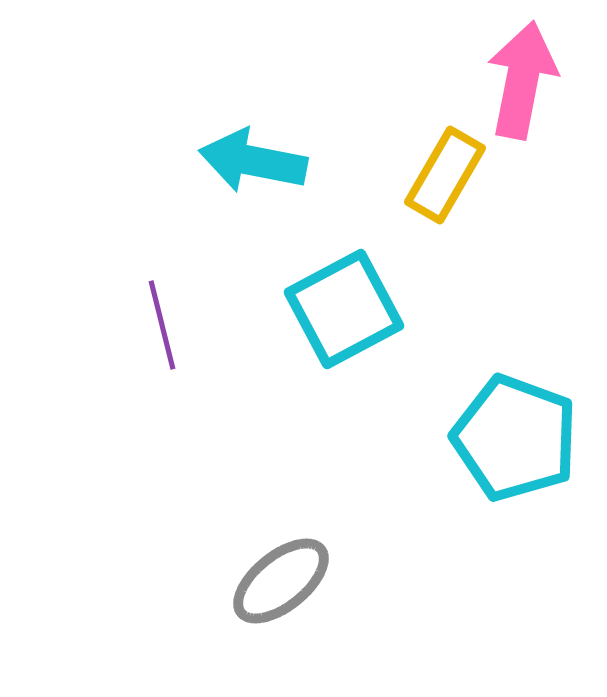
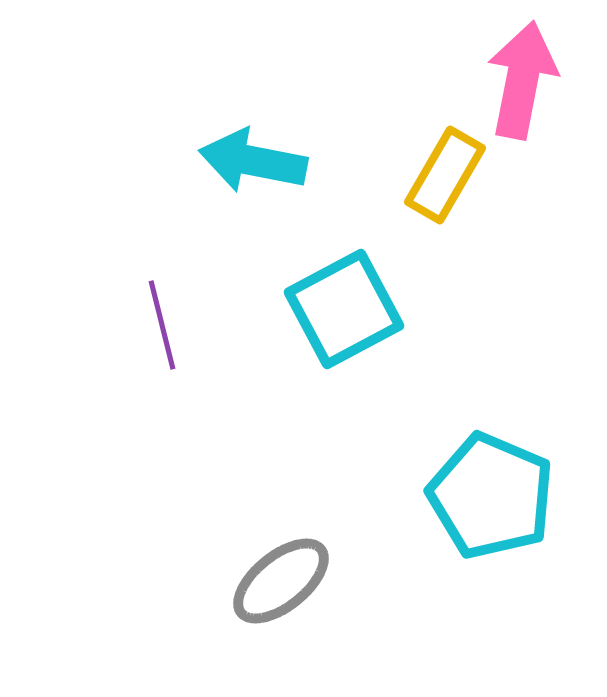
cyan pentagon: moved 24 px left, 58 px down; rotated 3 degrees clockwise
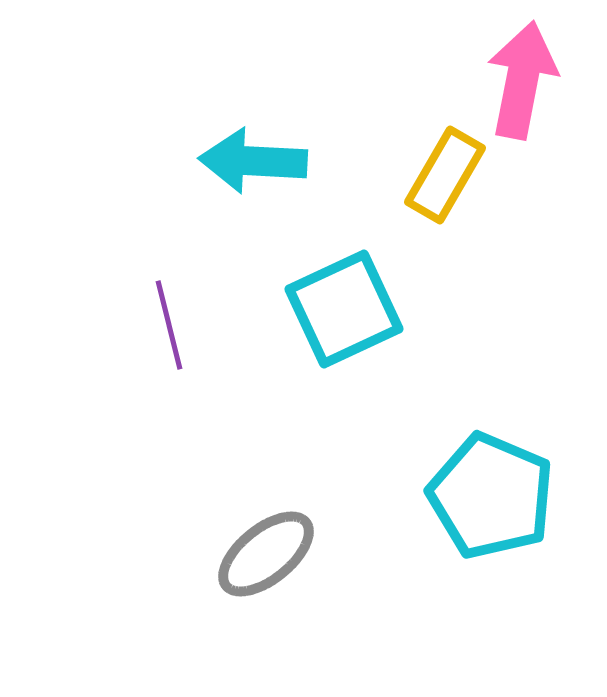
cyan arrow: rotated 8 degrees counterclockwise
cyan square: rotated 3 degrees clockwise
purple line: moved 7 px right
gray ellipse: moved 15 px left, 27 px up
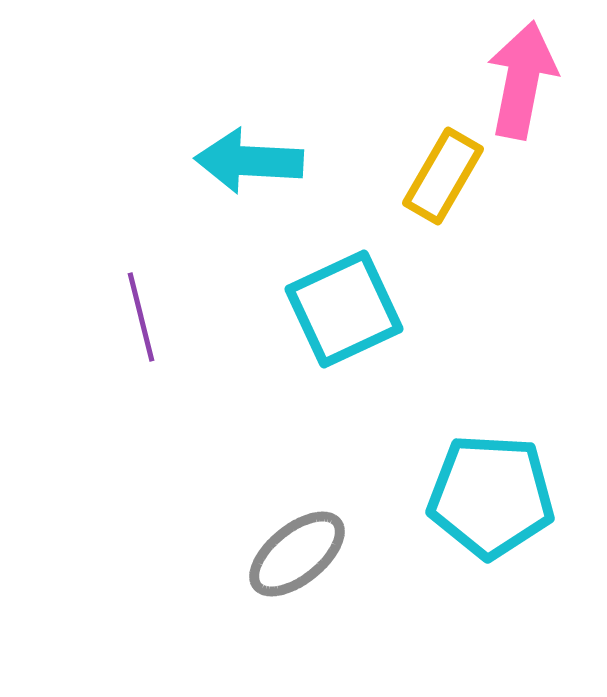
cyan arrow: moved 4 px left
yellow rectangle: moved 2 px left, 1 px down
purple line: moved 28 px left, 8 px up
cyan pentagon: rotated 20 degrees counterclockwise
gray ellipse: moved 31 px right
